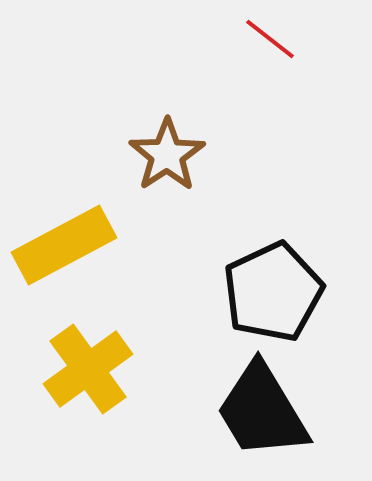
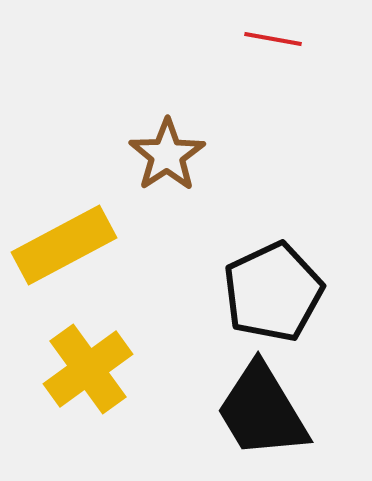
red line: moved 3 px right; rotated 28 degrees counterclockwise
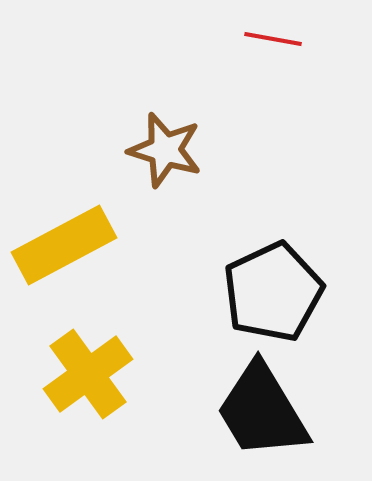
brown star: moved 2 px left, 5 px up; rotated 22 degrees counterclockwise
yellow cross: moved 5 px down
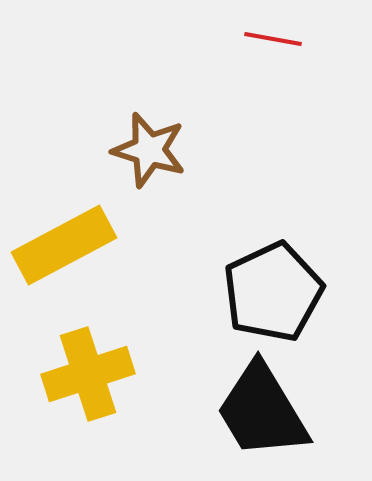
brown star: moved 16 px left
yellow cross: rotated 18 degrees clockwise
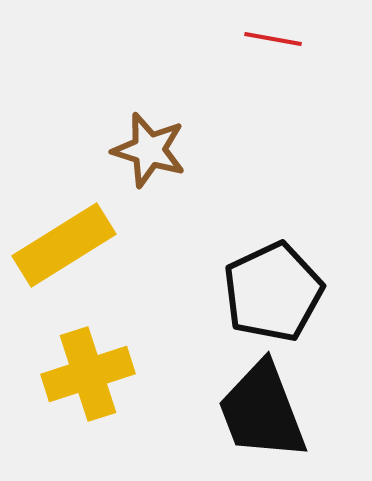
yellow rectangle: rotated 4 degrees counterclockwise
black trapezoid: rotated 10 degrees clockwise
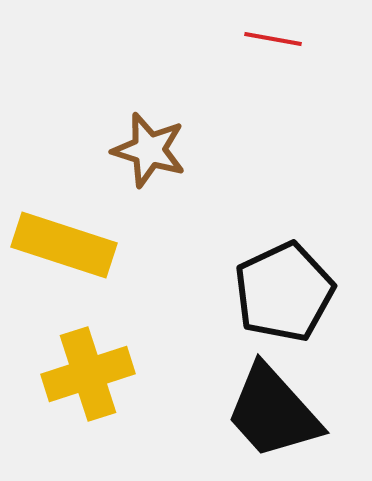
yellow rectangle: rotated 50 degrees clockwise
black pentagon: moved 11 px right
black trapezoid: moved 11 px right, 1 px down; rotated 21 degrees counterclockwise
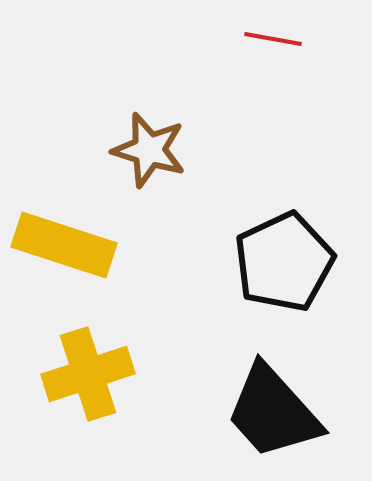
black pentagon: moved 30 px up
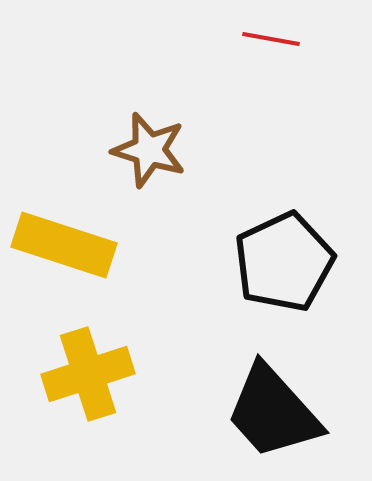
red line: moved 2 px left
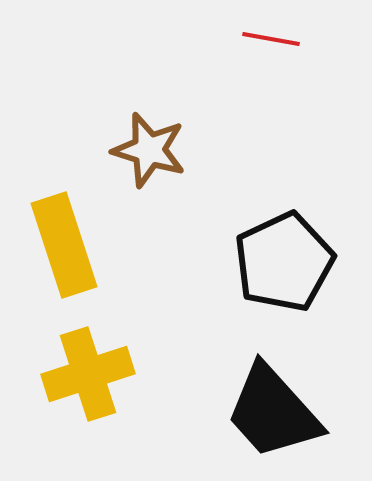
yellow rectangle: rotated 54 degrees clockwise
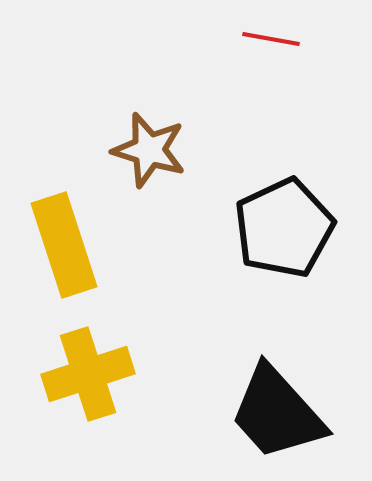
black pentagon: moved 34 px up
black trapezoid: moved 4 px right, 1 px down
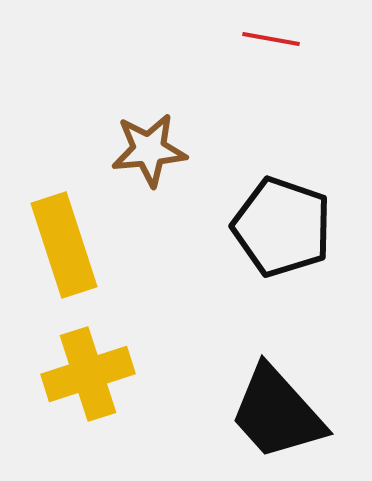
brown star: rotated 22 degrees counterclockwise
black pentagon: moved 2 px left, 1 px up; rotated 28 degrees counterclockwise
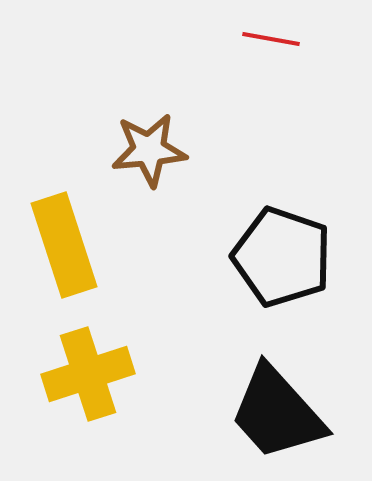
black pentagon: moved 30 px down
